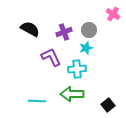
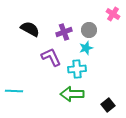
cyan line: moved 23 px left, 10 px up
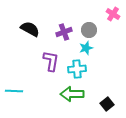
purple L-shape: moved 4 px down; rotated 35 degrees clockwise
black square: moved 1 px left, 1 px up
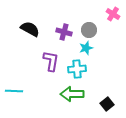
purple cross: rotated 35 degrees clockwise
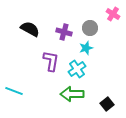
gray circle: moved 1 px right, 2 px up
cyan cross: rotated 30 degrees counterclockwise
cyan line: rotated 18 degrees clockwise
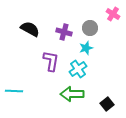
cyan cross: moved 1 px right
cyan line: rotated 18 degrees counterclockwise
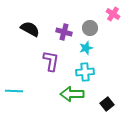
cyan cross: moved 7 px right, 3 px down; rotated 30 degrees clockwise
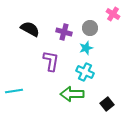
cyan cross: rotated 30 degrees clockwise
cyan line: rotated 12 degrees counterclockwise
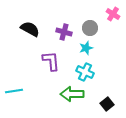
purple L-shape: rotated 15 degrees counterclockwise
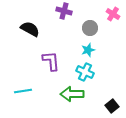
purple cross: moved 21 px up
cyan star: moved 2 px right, 2 px down
cyan line: moved 9 px right
black square: moved 5 px right, 2 px down
